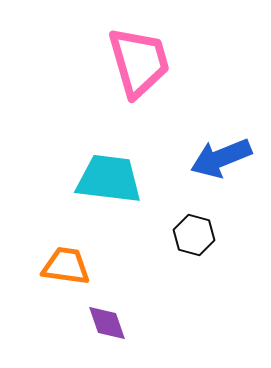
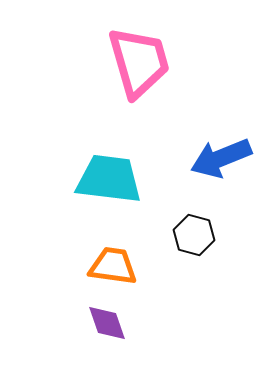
orange trapezoid: moved 47 px right
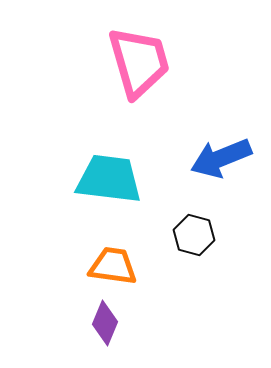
purple diamond: moved 2 px left; rotated 42 degrees clockwise
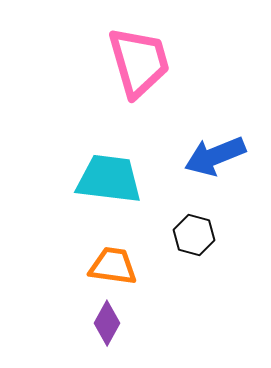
blue arrow: moved 6 px left, 2 px up
purple diamond: moved 2 px right; rotated 6 degrees clockwise
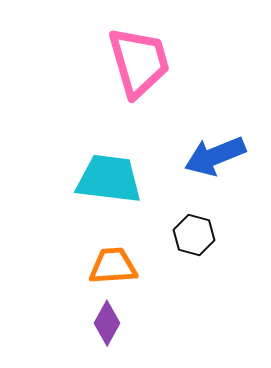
orange trapezoid: rotated 12 degrees counterclockwise
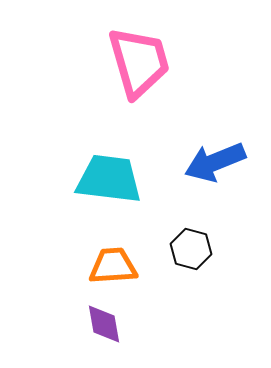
blue arrow: moved 6 px down
black hexagon: moved 3 px left, 14 px down
purple diamond: moved 3 px left, 1 px down; rotated 39 degrees counterclockwise
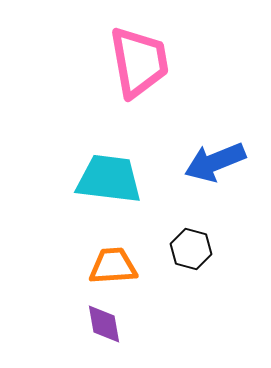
pink trapezoid: rotated 6 degrees clockwise
